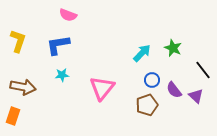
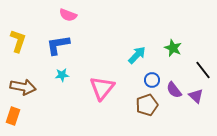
cyan arrow: moved 5 px left, 2 px down
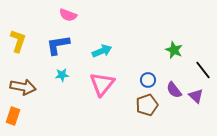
green star: moved 1 px right, 2 px down
cyan arrow: moved 35 px left, 4 px up; rotated 24 degrees clockwise
blue circle: moved 4 px left
pink triangle: moved 4 px up
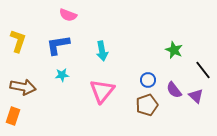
cyan arrow: rotated 102 degrees clockwise
pink triangle: moved 7 px down
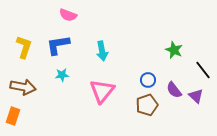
yellow L-shape: moved 6 px right, 6 px down
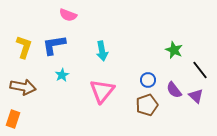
blue L-shape: moved 4 px left
black line: moved 3 px left
cyan star: rotated 24 degrees counterclockwise
orange rectangle: moved 3 px down
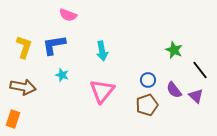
cyan star: rotated 24 degrees counterclockwise
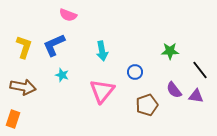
blue L-shape: rotated 15 degrees counterclockwise
green star: moved 4 px left, 1 px down; rotated 24 degrees counterclockwise
blue circle: moved 13 px left, 8 px up
purple triangle: rotated 35 degrees counterclockwise
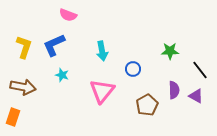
blue circle: moved 2 px left, 3 px up
purple semicircle: rotated 144 degrees counterclockwise
purple triangle: rotated 21 degrees clockwise
brown pentagon: rotated 10 degrees counterclockwise
orange rectangle: moved 2 px up
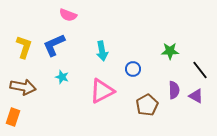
cyan star: moved 2 px down
pink triangle: rotated 24 degrees clockwise
